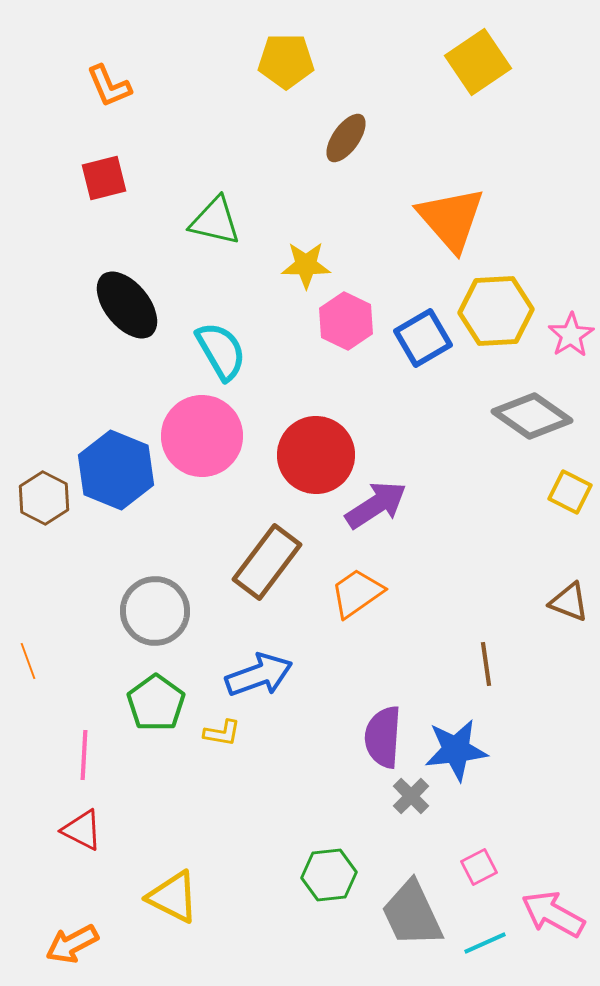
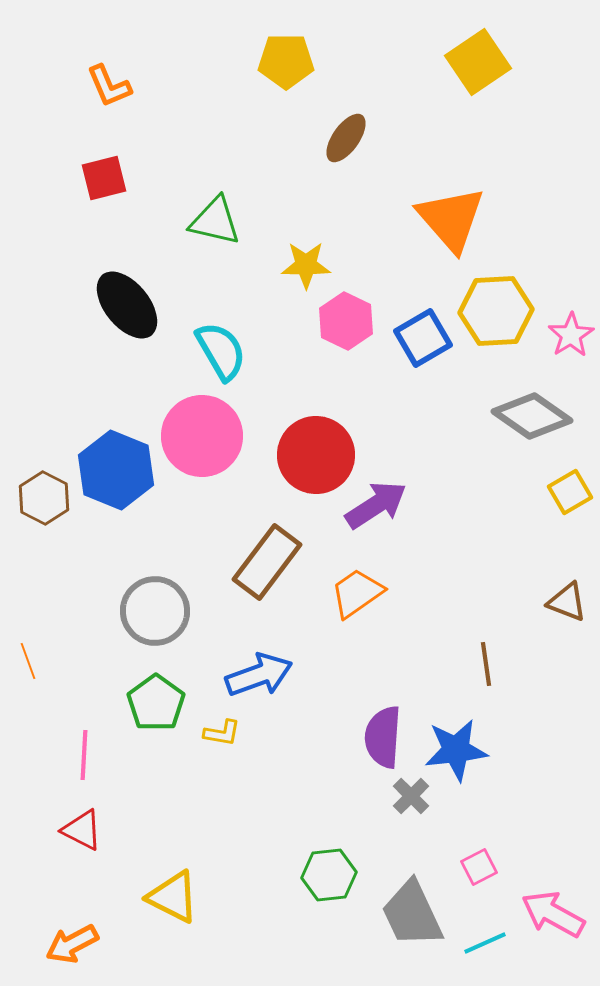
yellow square at (570, 492): rotated 33 degrees clockwise
brown triangle at (569, 602): moved 2 px left
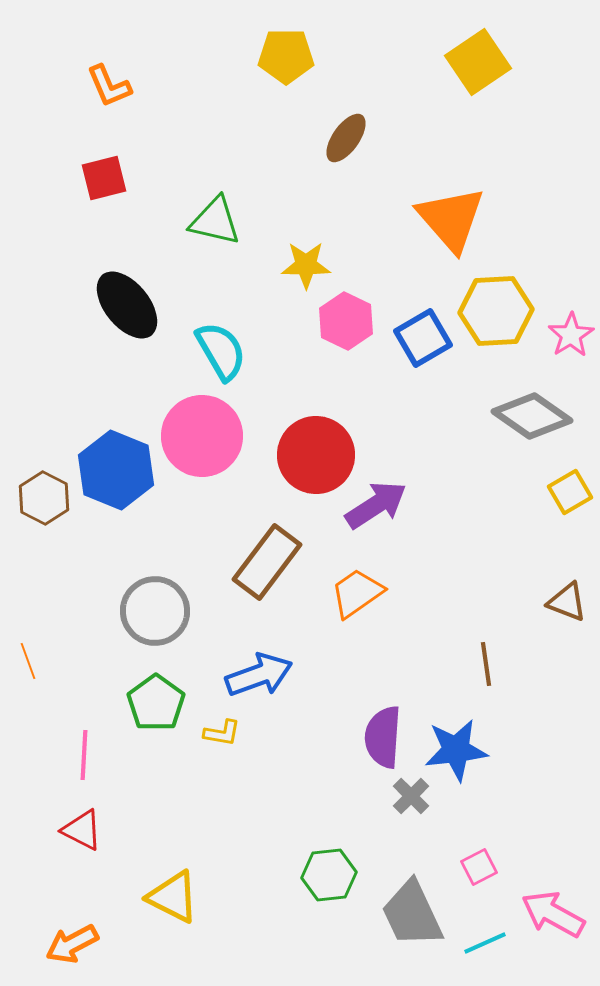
yellow pentagon at (286, 61): moved 5 px up
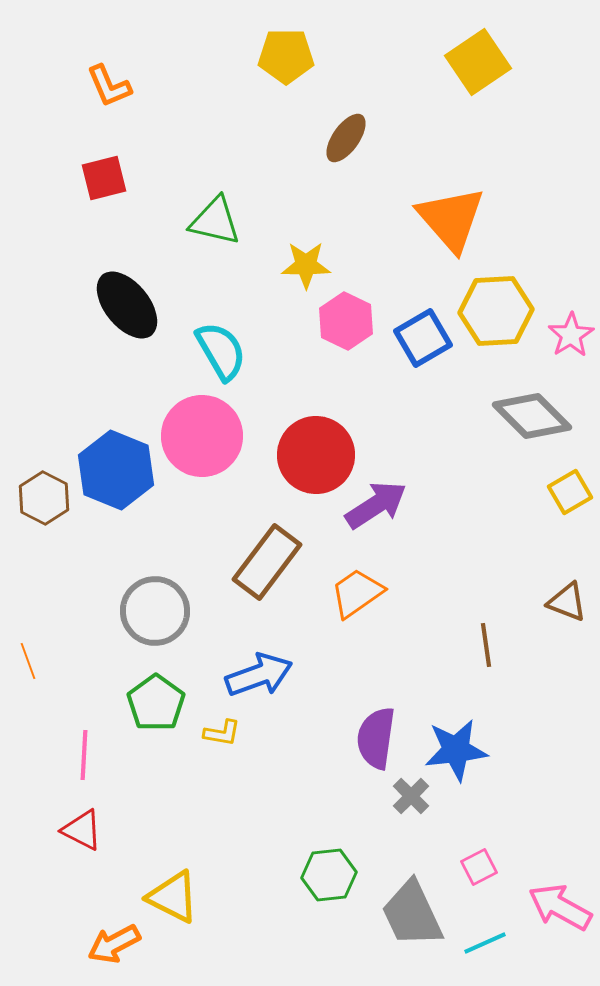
gray diamond at (532, 416): rotated 10 degrees clockwise
brown line at (486, 664): moved 19 px up
purple semicircle at (383, 737): moved 7 px left, 1 px down; rotated 4 degrees clockwise
pink arrow at (553, 914): moved 7 px right, 7 px up
orange arrow at (72, 944): moved 42 px right
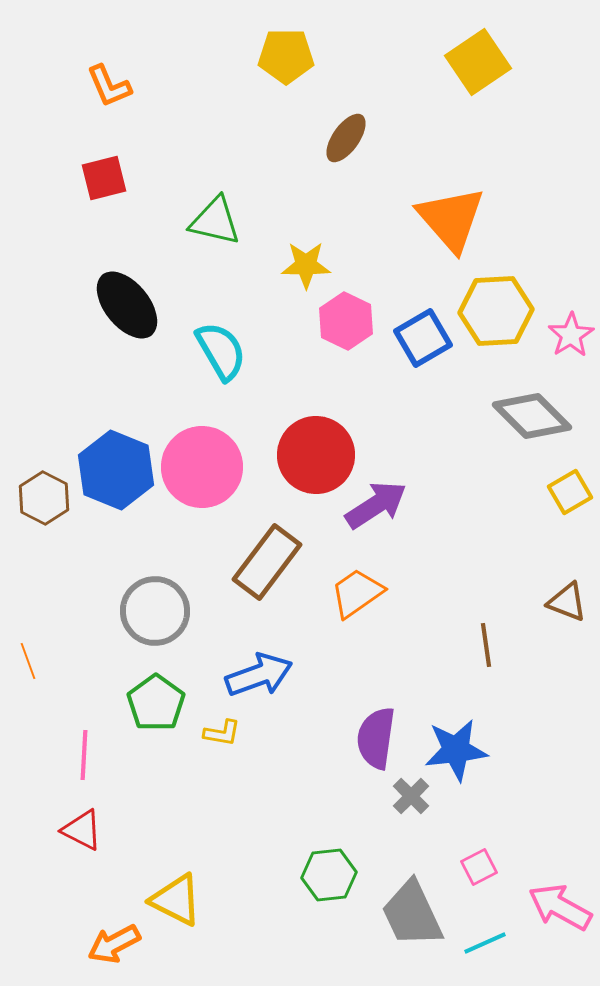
pink circle at (202, 436): moved 31 px down
yellow triangle at (173, 897): moved 3 px right, 3 px down
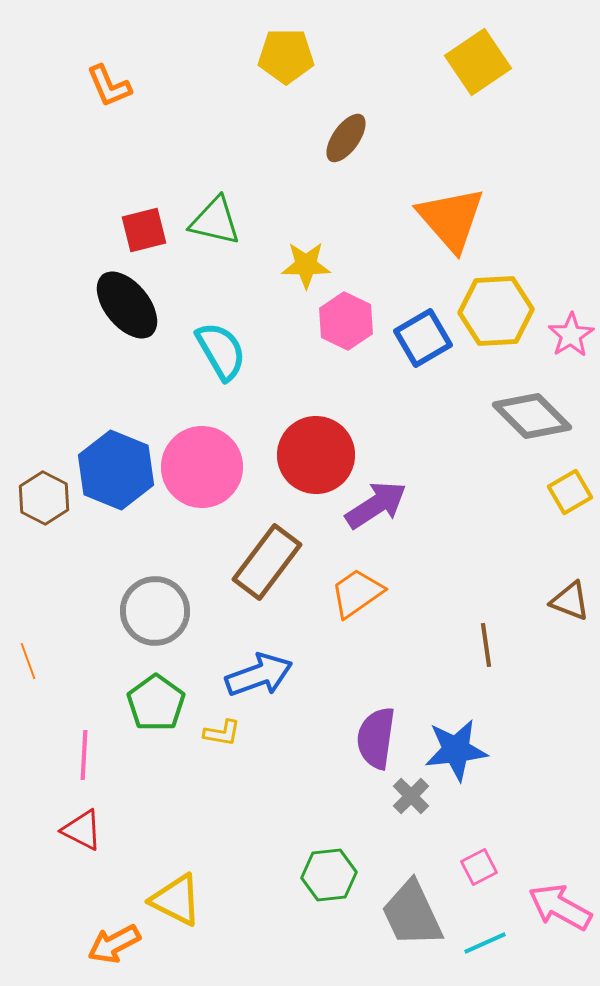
red square at (104, 178): moved 40 px right, 52 px down
brown triangle at (567, 602): moved 3 px right, 1 px up
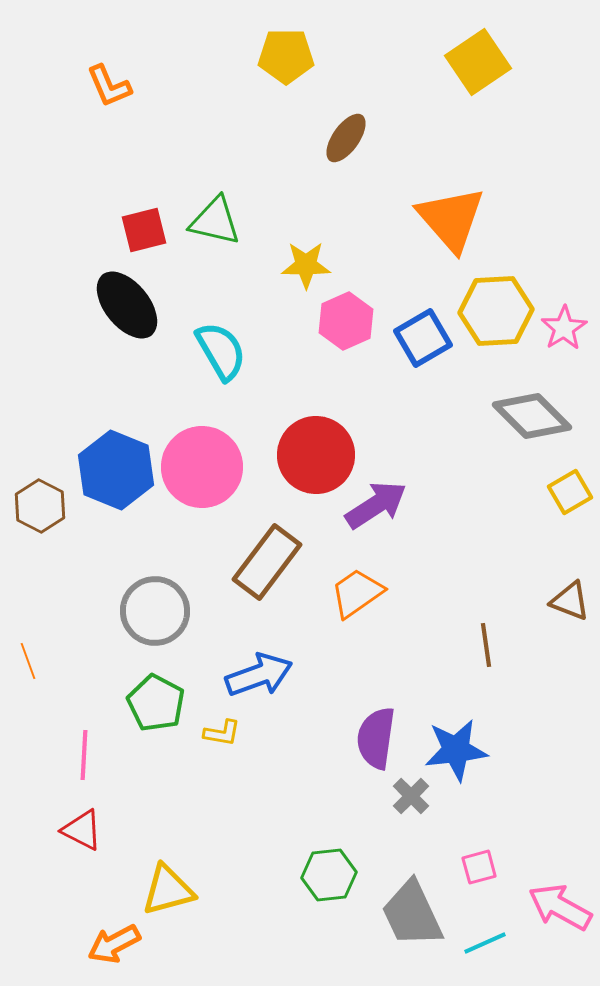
pink hexagon at (346, 321): rotated 10 degrees clockwise
pink star at (571, 335): moved 7 px left, 7 px up
brown hexagon at (44, 498): moved 4 px left, 8 px down
green pentagon at (156, 703): rotated 8 degrees counterclockwise
pink square at (479, 867): rotated 12 degrees clockwise
yellow triangle at (176, 900): moved 8 px left, 10 px up; rotated 42 degrees counterclockwise
